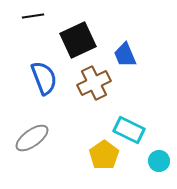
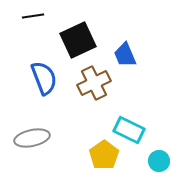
gray ellipse: rotated 24 degrees clockwise
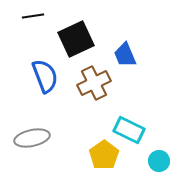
black square: moved 2 px left, 1 px up
blue semicircle: moved 1 px right, 2 px up
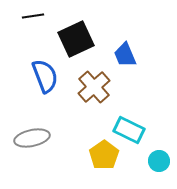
brown cross: moved 4 px down; rotated 16 degrees counterclockwise
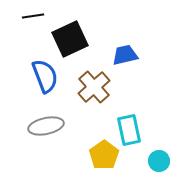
black square: moved 6 px left
blue trapezoid: rotated 100 degrees clockwise
cyan rectangle: rotated 52 degrees clockwise
gray ellipse: moved 14 px right, 12 px up
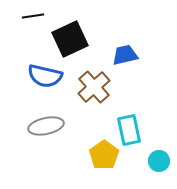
blue semicircle: rotated 124 degrees clockwise
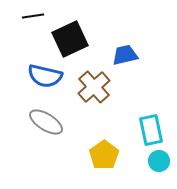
gray ellipse: moved 4 px up; rotated 44 degrees clockwise
cyan rectangle: moved 22 px right
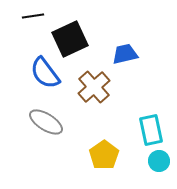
blue trapezoid: moved 1 px up
blue semicircle: moved 3 px up; rotated 40 degrees clockwise
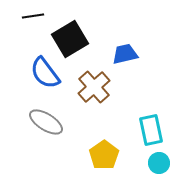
black square: rotated 6 degrees counterclockwise
cyan circle: moved 2 px down
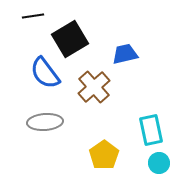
gray ellipse: moved 1 px left; rotated 36 degrees counterclockwise
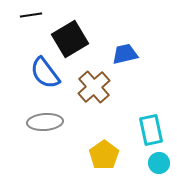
black line: moved 2 px left, 1 px up
